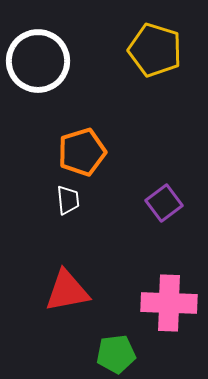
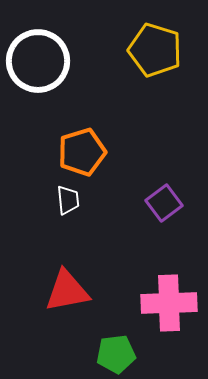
pink cross: rotated 4 degrees counterclockwise
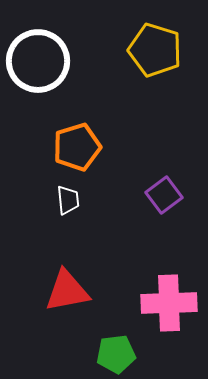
orange pentagon: moved 5 px left, 5 px up
purple square: moved 8 px up
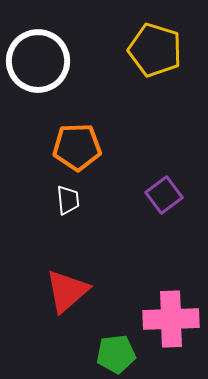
orange pentagon: rotated 15 degrees clockwise
red triangle: rotated 30 degrees counterclockwise
pink cross: moved 2 px right, 16 px down
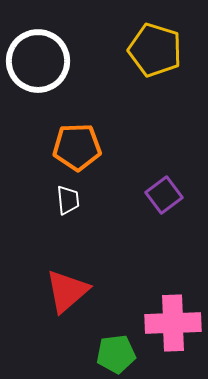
pink cross: moved 2 px right, 4 px down
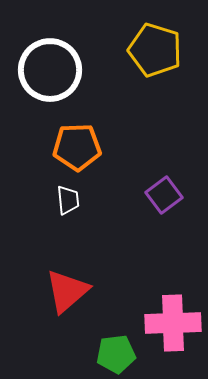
white circle: moved 12 px right, 9 px down
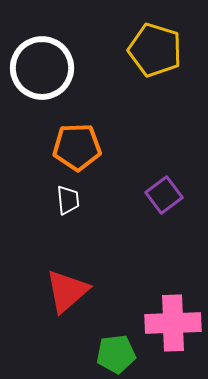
white circle: moved 8 px left, 2 px up
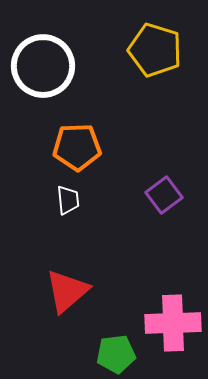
white circle: moved 1 px right, 2 px up
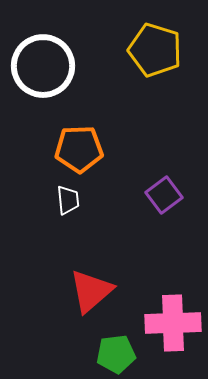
orange pentagon: moved 2 px right, 2 px down
red triangle: moved 24 px right
